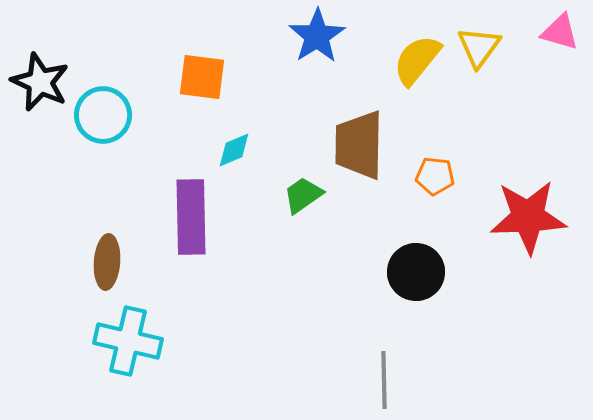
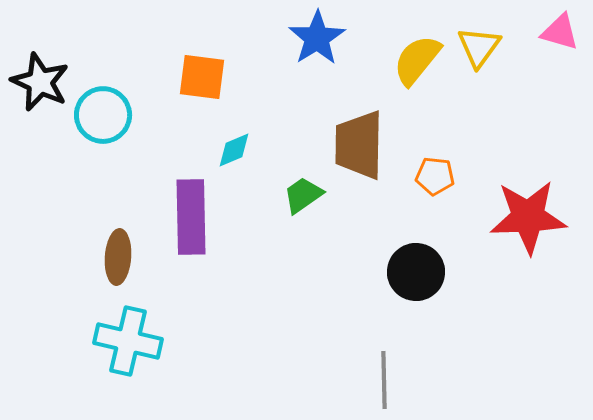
blue star: moved 2 px down
brown ellipse: moved 11 px right, 5 px up
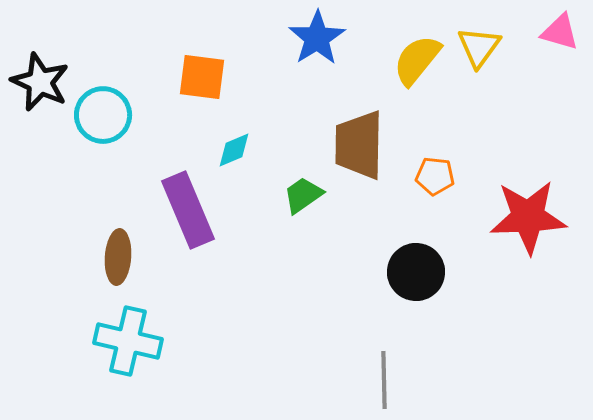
purple rectangle: moved 3 px left, 7 px up; rotated 22 degrees counterclockwise
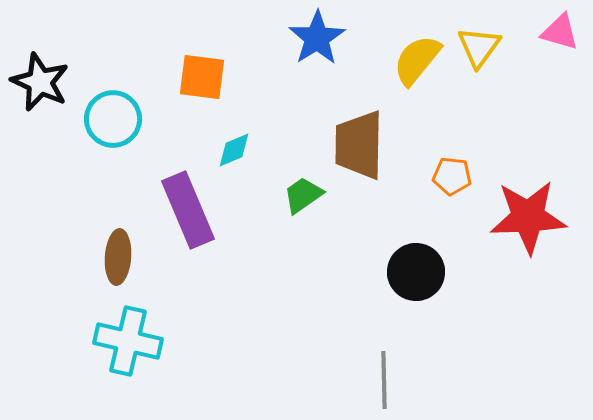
cyan circle: moved 10 px right, 4 px down
orange pentagon: moved 17 px right
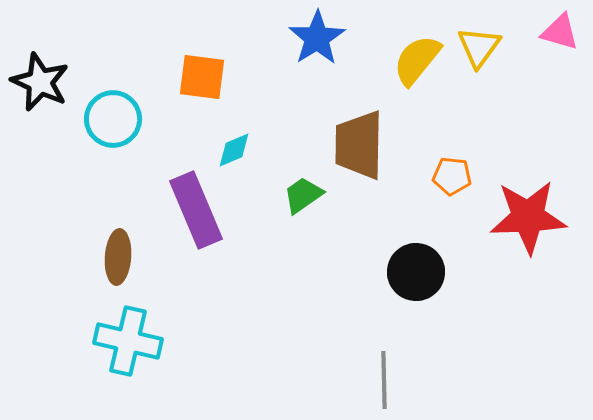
purple rectangle: moved 8 px right
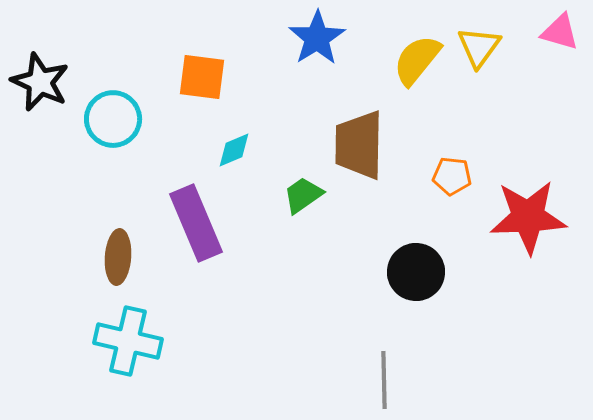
purple rectangle: moved 13 px down
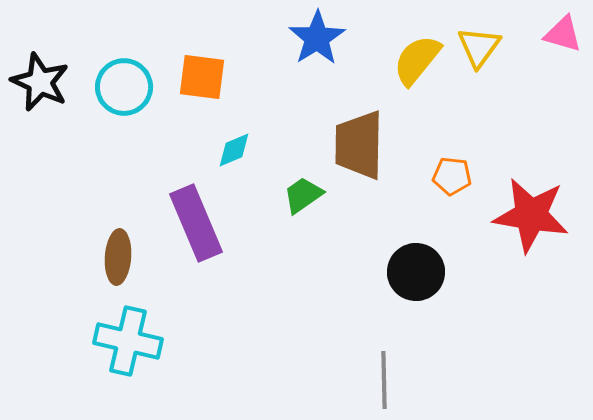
pink triangle: moved 3 px right, 2 px down
cyan circle: moved 11 px right, 32 px up
red star: moved 3 px right, 2 px up; rotated 12 degrees clockwise
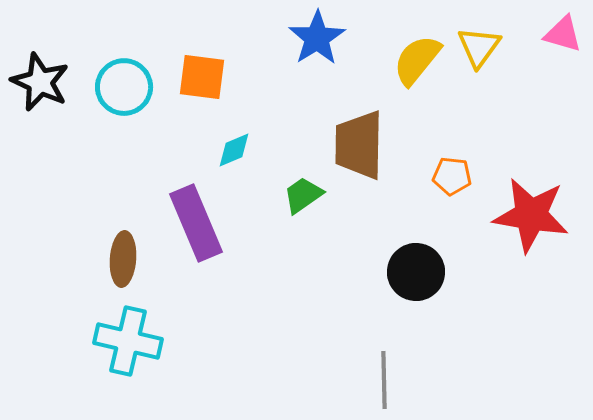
brown ellipse: moved 5 px right, 2 px down
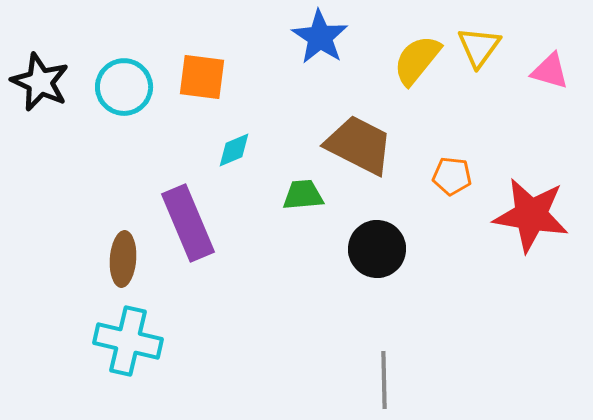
pink triangle: moved 13 px left, 37 px down
blue star: moved 3 px right, 1 px up; rotated 6 degrees counterclockwise
brown trapezoid: rotated 116 degrees clockwise
green trapezoid: rotated 30 degrees clockwise
purple rectangle: moved 8 px left
black circle: moved 39 px left, 23 px up
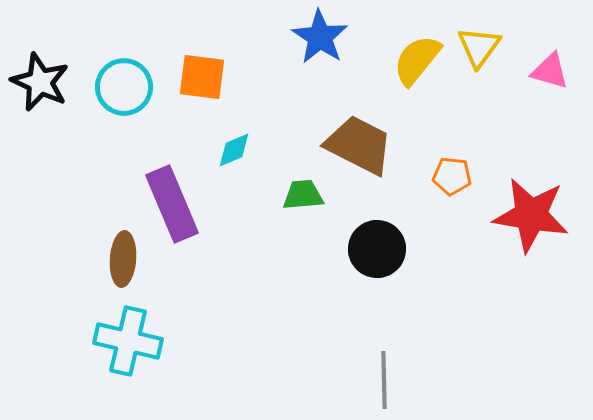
purple rectangle: moved 16 px left, 19 px up
